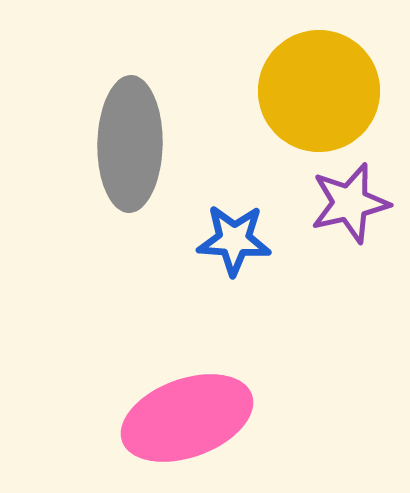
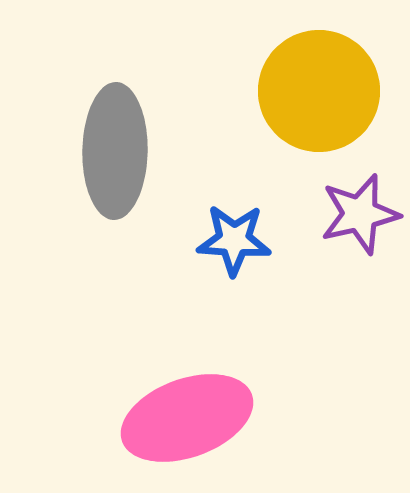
gray ellipse: moved 15 px left, 7 px down
purple star: moved 10 px right, 11 px down
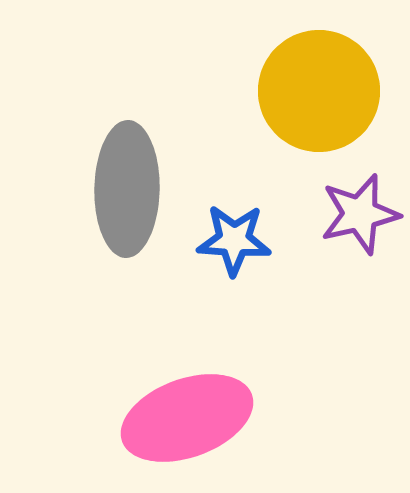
gray ellipse: moved 12 px right, 38 px down
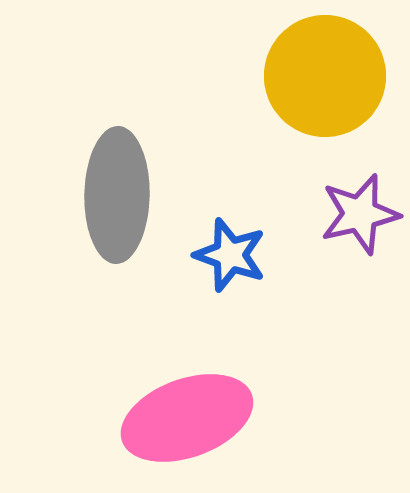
yellow circle: moved 6 px right, 15 px up
gray ellipse: moved 10 px left, 6 px down
blue star: moved 4 px left, 15 px down; rotated 16 degrees clockwise
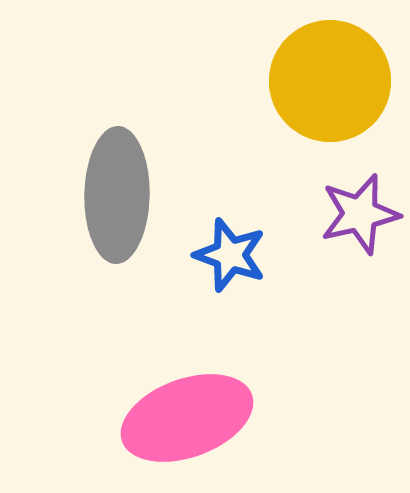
yellow circle: moved 5 px right, 5 px down
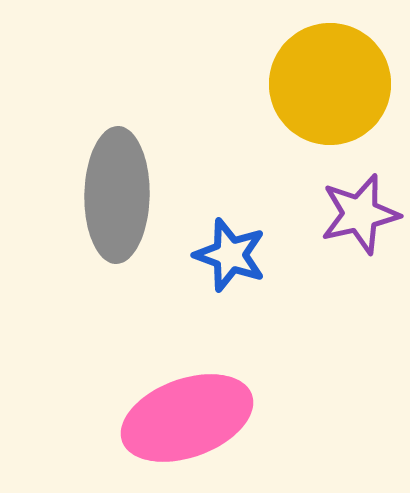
yellow circle: moved 3 px down
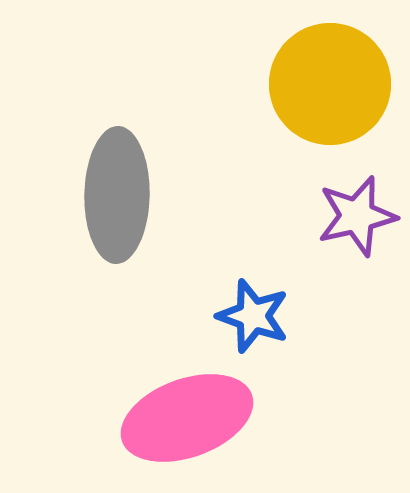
purple star: moved 3 px left, 2 px down
blue star: moved 23 px right, 61 px down
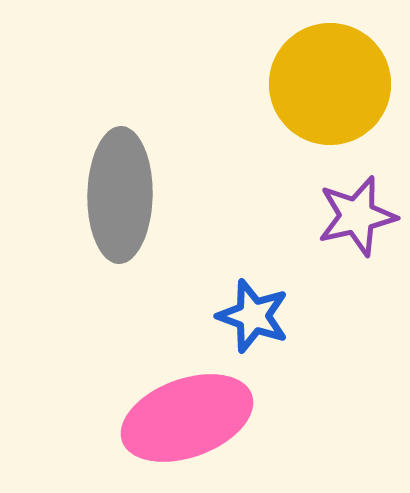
gray ellipse: moved 3 px right
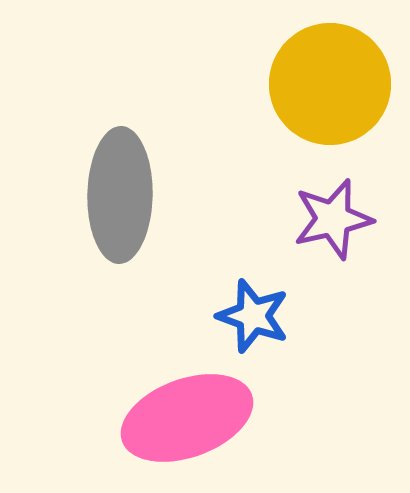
purple star: moved 24 px left, 3 px down
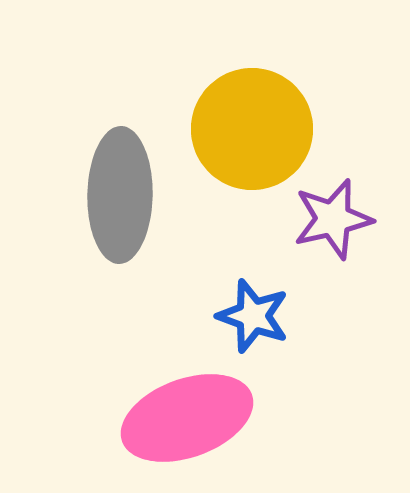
yellow circle: moved 78 px left, 45 px down
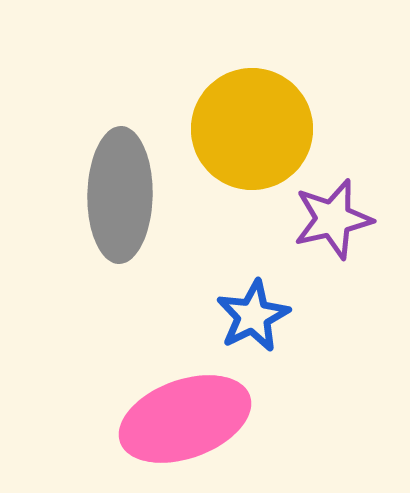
blue star: rotated 26 degrees clockwise
pink ellipse: moved 2 px left, 1 px down
